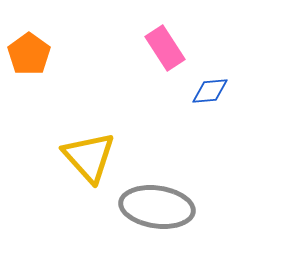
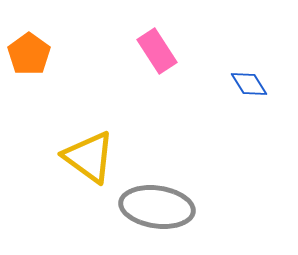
pink rectangle: moved 8 px left, 3 px down
blue diamond: moved 39 px right, 7 px up; rotated 63 degrees clockwise
yellow triangle: rotated 12 degrees counterclockwise
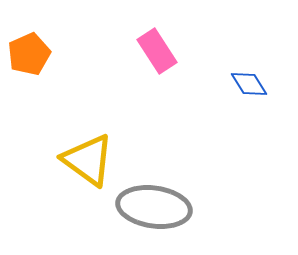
orange pentagon: rotated 12 degrees clockwise
yellow triangle: moved 1 px left, 3 px down
gray ellipse: moved 3 px left
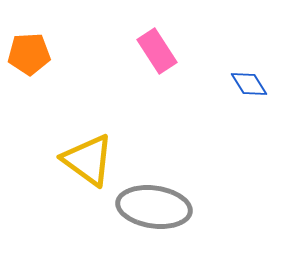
orange pentagon: rotated 21 degrees clockwise
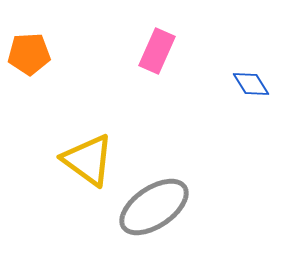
pink rectangle: rotated 57 degrees clockwise
blue diamond: moved 2 px right
gray ellipse: rotated 42 degrees counterclockwise
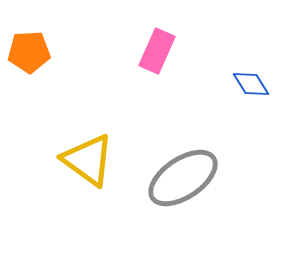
orange pentagon: moved 2 px up
gray ellipse: moved 29 px right, 29 px up
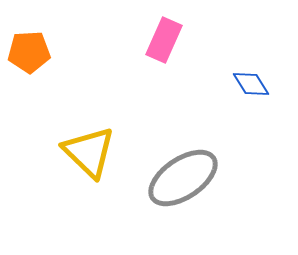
pink rectangle: moved 7 px right, 11 px up
yellow triangle: moved 1 px right, 8 px up; rotated 8 degrees clockwise
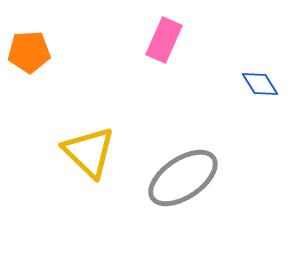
blue diamond: moved 9 px right
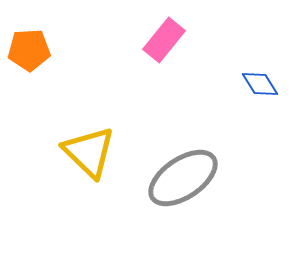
pink rectangle: rotated 15 degrees clockwise
orange pentagon: moved 2 px up
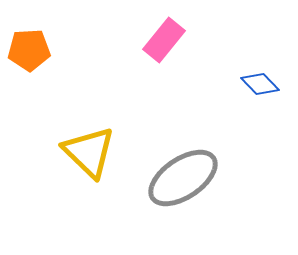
blue diamond: rotated 12 degrees counterclockwise
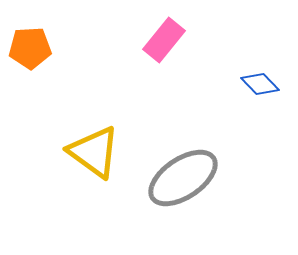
orange pentagon: moved 1 px right, 2 px up
yellow triangle: moved 5 px right; rotated 8 degrees counterclockwise
